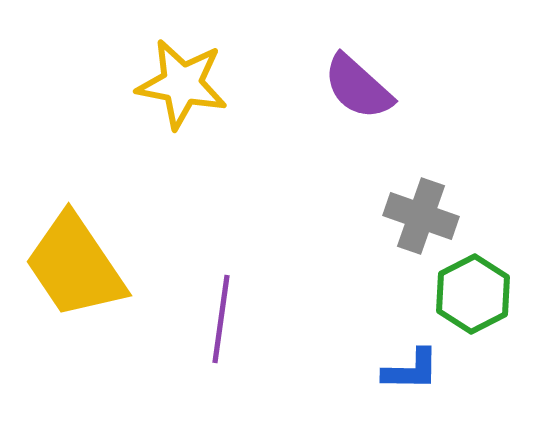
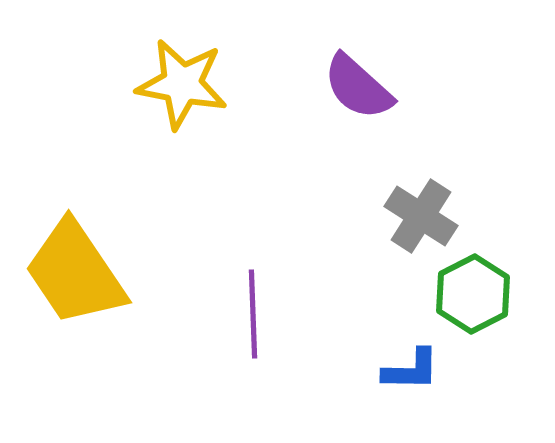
gray cross: rotated 14 degrees clockwise
yellow trapezoid: moved 7 px down
purple line: moved 32 px right, 5 px up; rotated 10 degrees counterclockwise
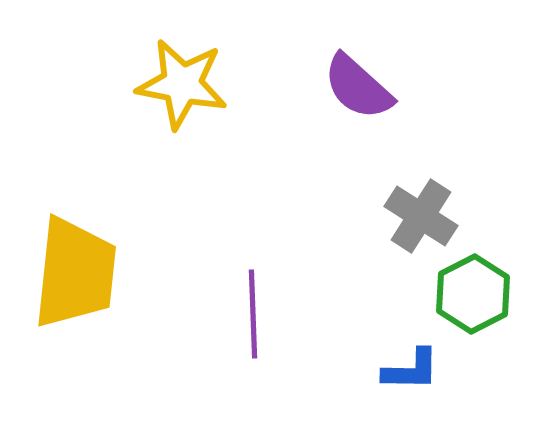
yellow trapezoid: rotated 140 degrees counterclockwise
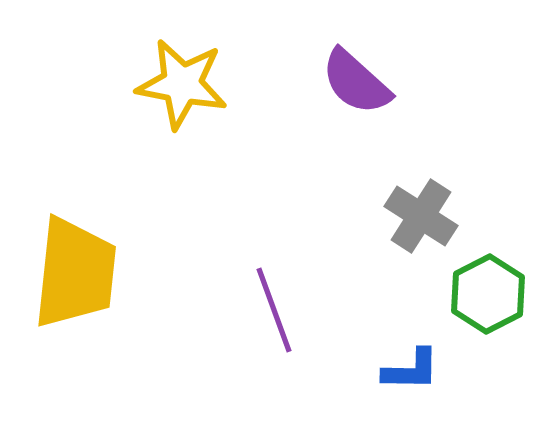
purple semicircle: moved 2 px left, 5 px up
green hexagon: moved 15 px right
purple line: moved 21 px right, 4 px up; rotated 18 degrees counterclockwise
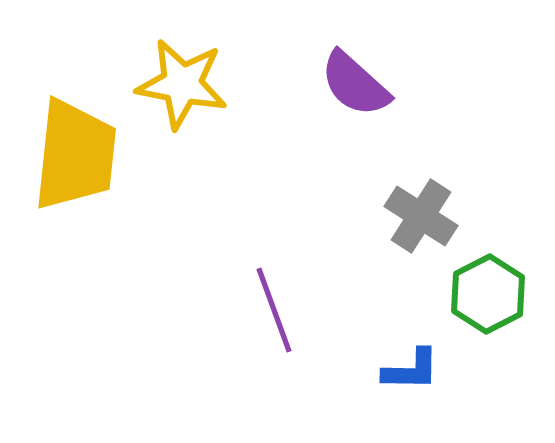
purple semicircle: moved 1 px left, 2 px down
yellow trapezoid: moved 118 px up
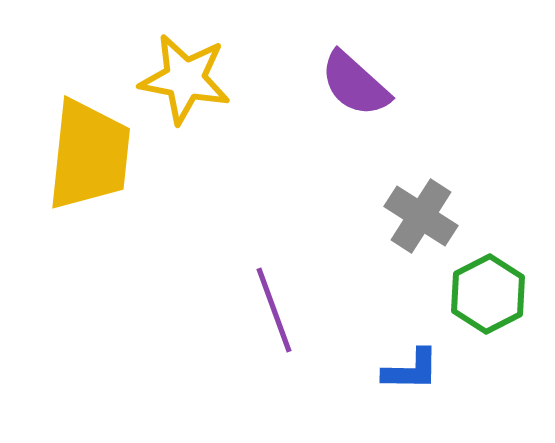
yellow star: moved 3 px right, 5 px up
yellow trapezoid: moved 14 px right
